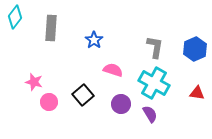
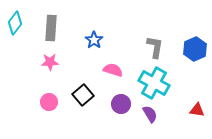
cyan diamond: moved 6 px down
pink star: moved 16 px right, 20 px up; rotated 18 degrees counterclockwise
red triangle: moved 17 px down
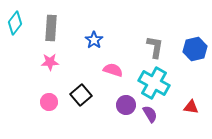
blue hexagon: rotated 10 degrees clockwise
black square: moved 2 px left
purple circle: moved 5 px right, 1 px down
red triangle: moved 6 px left, 3 px up
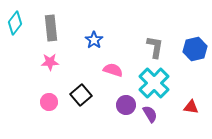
gray rectangle: rotated 10 degrees counterclockwise
cyan cross: rotated 16 degrees clockwise
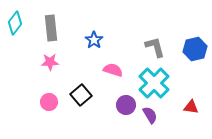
gray L-shape: rotated 25 degrees counterclockwise
purple semicircle: moved 1 px down
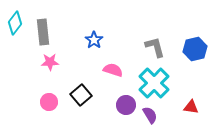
gray rectangle: moved 8 px left, 4 px down
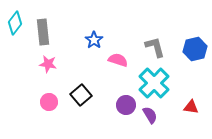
pink star: moved 2 px left, 2 px down; rotated 12 degrees clockwise
pink semicircle: moved 5 px right, 10 px up
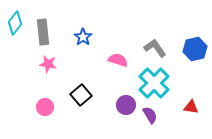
blue star: moved 11 px left, 3 px up
gray L-shape: moved 1 px down; rotated 20 degrees counterclockwise
pink circle: moved 4 px left, 5 px down
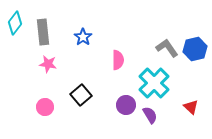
gray L-shape: moved 12 px right
pink semicircle: rotated 72 degrees clockwise
red triangle: rotated 35 degrees clockwise
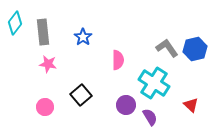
cyan cross: rotated 12 degrees counterclockwise
red triangle: moved 2 px up
purple semicircle: moved 2 px down
